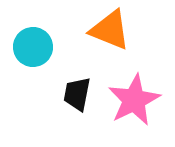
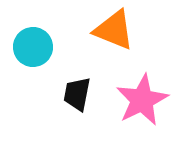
orange triangle: moved 4 px right
pink star: moved 8 px right
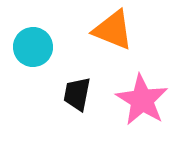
orange triangle: moved 1 px left
pink star: rotated 14 degrees counterclockwise
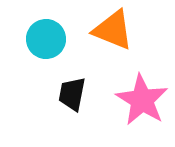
cyan circle: moved 13 px right, 8 px up
black trapezoid: moved 5 px left
